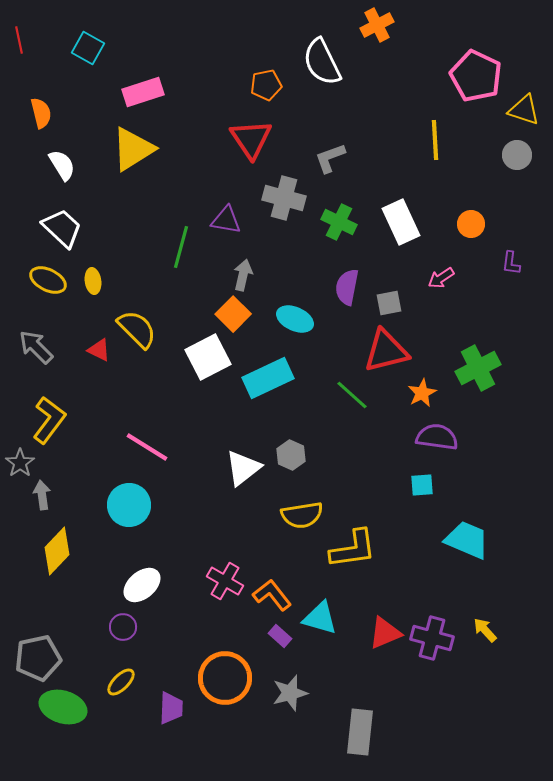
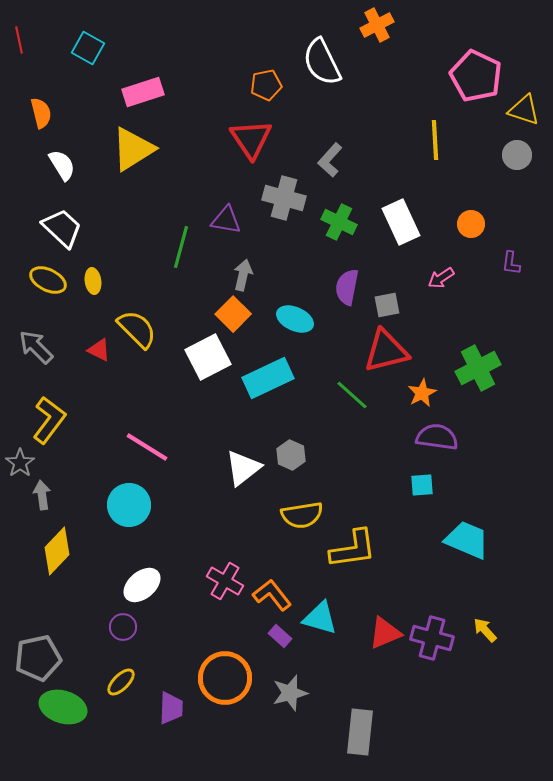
gray L-shape at (330, 158): moved 2 px down; rotated 28 degrees counterclockwise
gray square at (389, 303): moved 2 px left, 2 px down
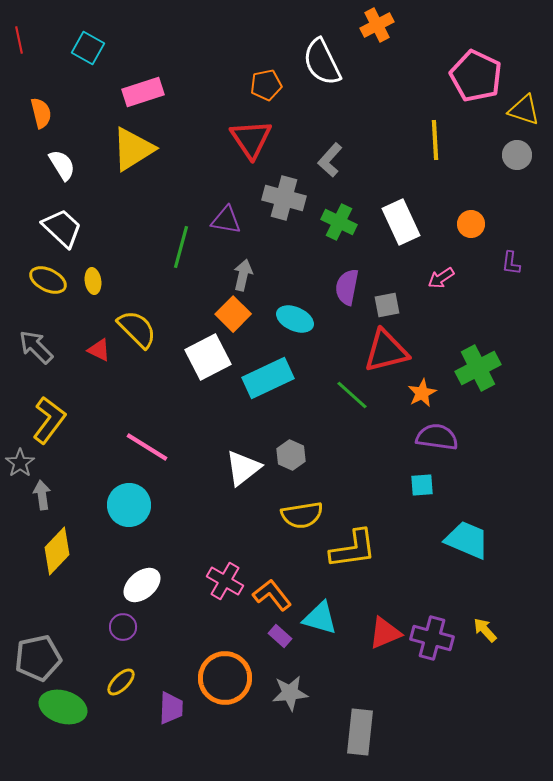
gray star at (290, 693): rotated 9 degrees clockwise
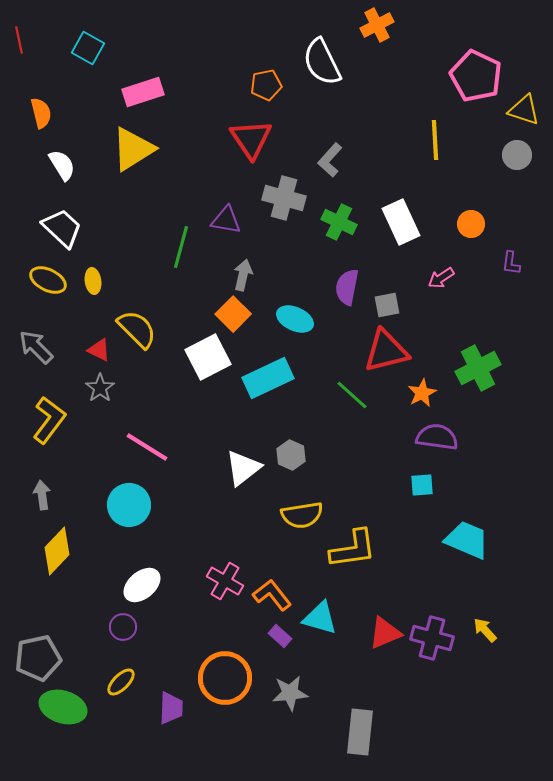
gray star at (20, 463): moved 80 px right, 75 px up
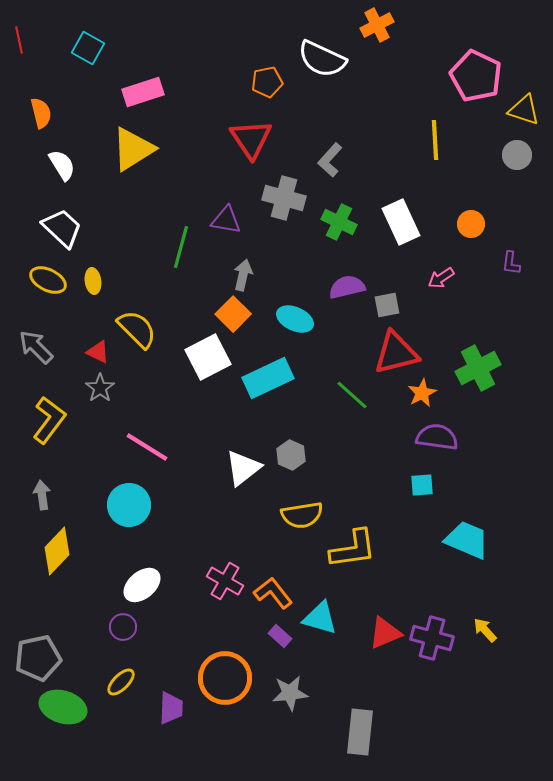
white semicircle at (322, 62): moved 3 px up; rotated 39 degrees counterclockwise
orange pentagon at (266, 85): moved 1 px right, 3 px up
purple semicircle at (347, 287): rotated 66 degrees clockwise
red triangle at (99, 350): moved 1 px left, 2 px down
red triangle at (386, 351): moved 10 px right, 2 px down
orange L-shape at (272, 595): moved 1 px right, 2 px up
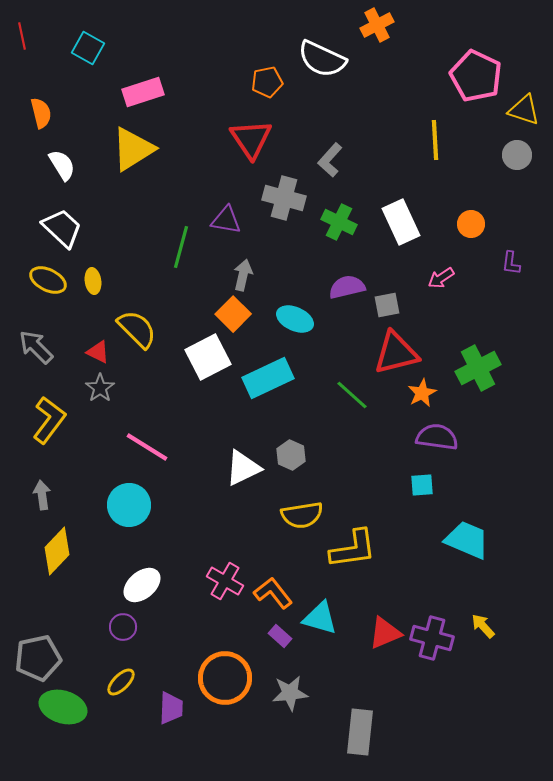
red line at (19, 40): moved 3 px right, 4 px up
white triangle at (243, 468): rotated 12 degrees clockwise
yellow arrow at (485, 630): moved 2 px left, 4 px up
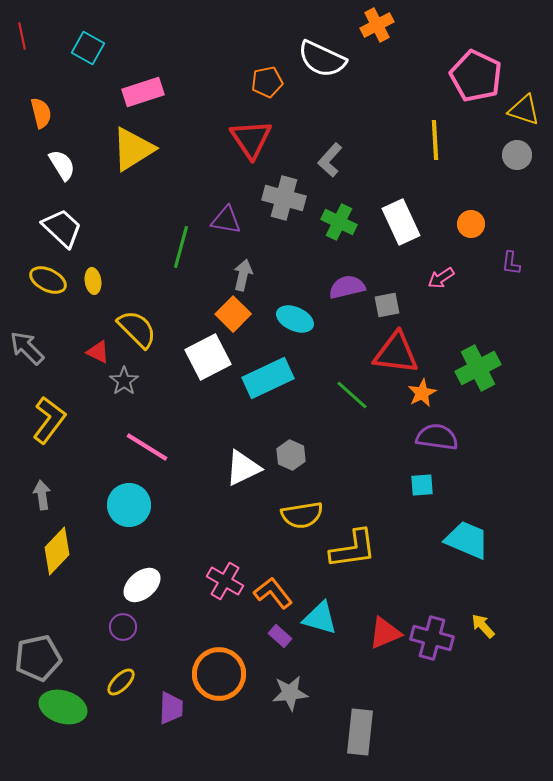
gray arrow at (36, 347): moved 9 px left, 1 px down
red triangle at (396, 353): rotated 21 degrees clockwise
gray star at (100, 388): moved 24 px right, 7 px up
orange circle at (225, 678): moved 6 px left, 4 px up
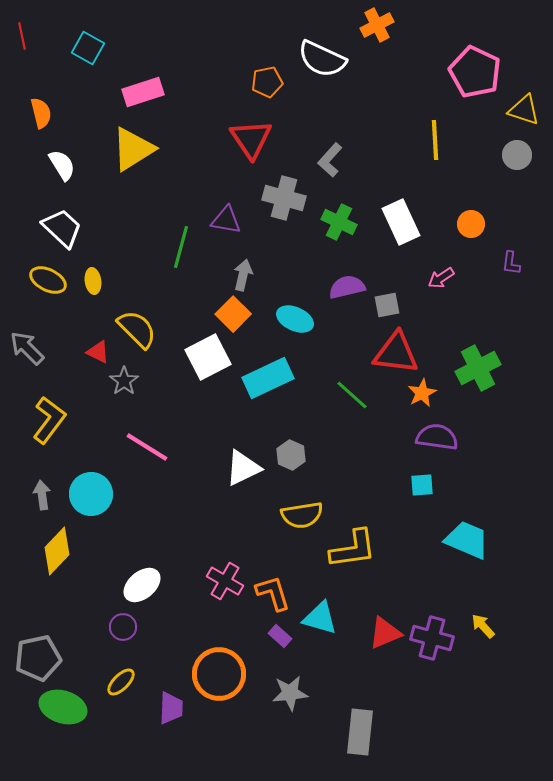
pink pentagon at (476, 76): moved 1 px left, 4 px up
cyan circle at (129, 505): moved 38 px left, 11 px up
orange L-shape at (273, 593): rotated 21 degrees clockwise
